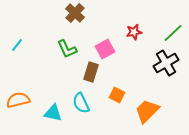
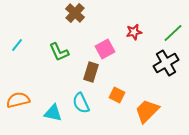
green L-shape: moved 8 px left, 3 px down
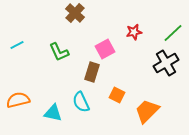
cyan line: rotated 24 degrees clockwise
brown rectangle: moved 1 px right
cyan semicircle: moved 1 px up
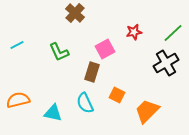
cyan semicircle: moved 4 px right, 1 px down
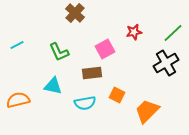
brown rectangle: moved 1 px down; rotated 66 degrees clockwise
cyan semicircle: rotated 75 degrees counterclockwise
cyan triangle: moved 27 px up
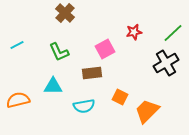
brown cross: moved 10 px left
cyan triangle: rotated 12 degrees counterclockwise
orange square: moved 3 px right, 2 px down
cyan semicircle: moved 1 px left, 3 px down
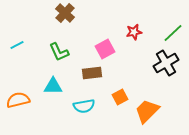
orange square: rotated 35 degrees clockwise
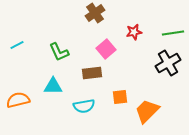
brown cross: moved 30 px right; rotated 12 degrees clockwise
green line: rotated 35 degrees clockwise
pink square: moved 1 px right; rotated 12 degrees counterclockwise
black cross: moved 2 px right
orange square: rotated 21 degrees clockwise
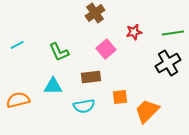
brown rectangle: moved 1 px left, 4 px down
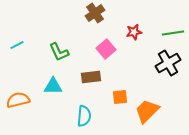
cyan semicircle: moved 10 px down; rotated 75 degrees counterclockwise
